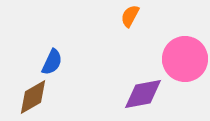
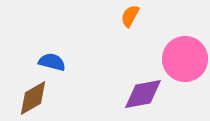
blue semicircle: rotated 100 degrees counterclockwise
brown diamond: moved 1 px down
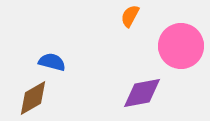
pink circle: moved 4 px left, 13 px up
purple diamond: moved 1 px left, 1 px up
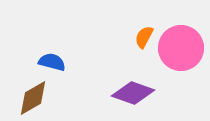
orange semicircle: moved 14 px right, 21 px down
pink circle: moved 2 px down
purple diamond: moved 9 px left; rotated 30 degrees clockwise
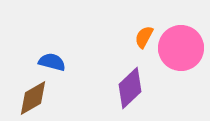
purple diamond: moved 3 px left, 5 px up; rotated 63 degrees counterclockwise
